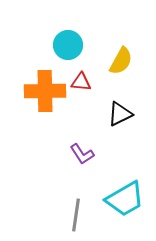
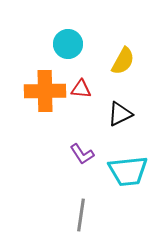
cyan circle: moved 1 px up
yellow semicircle: moved 2 px right
red triangle: moved 7 px down
cyan trapezoid: moved 3 px right, 28 px up; rotated 24 degrees clockwise
gray line: moved 5 px right
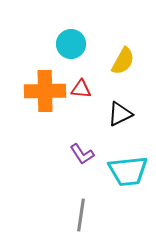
cyan circle: moved 3 px right
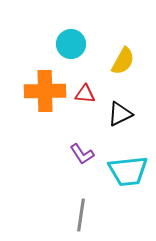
red triangle: moved 4 px right, 5 px down
